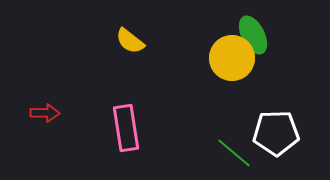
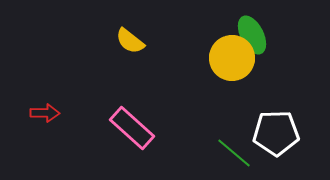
green ellipse: moved 1 px left
pink rectangle: moved 6 px right; rotated 39 degrees counterclockwise
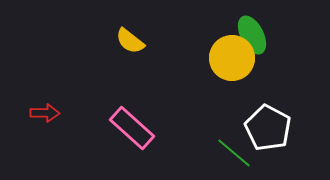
white pentagon: moved 8 px left, 5 px up; rotated 30 degrees clockwise
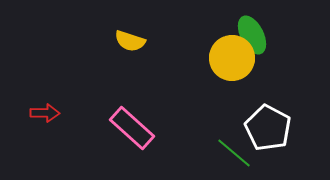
yellow semicircle: rotated 20 degrees counterclockwise
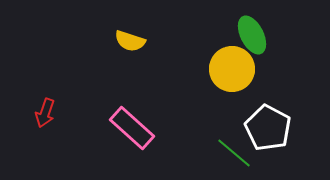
yellow circle: moved 11 px down
red arrow: rotated 108 degrees clockwise
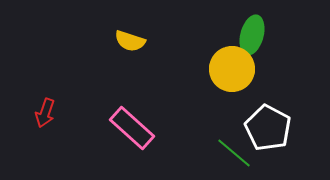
green ellipse: rotated 42 degrees clockwise
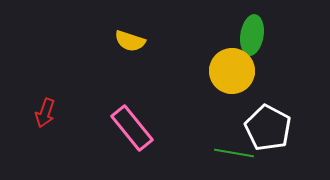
green ellipse: rotated 6 degrees counterclockwise
yellow circle: moved 2 px down
pink rectangle: rotated 9 degrees clockwise
green line: rotated 30 degrees counterclockwise
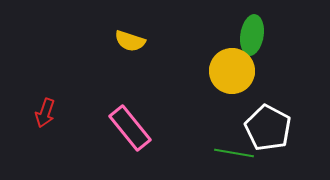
pink rectangle: moved 2 px left
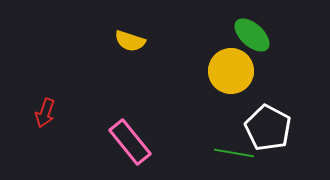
green ellipse: rotated 57 degrees counterclockwise
yellow circle: moved 1 px left
pink rectangle: moved 14 px down
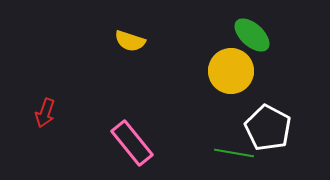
pink rectangle: moved 2 px right, 1 px down
